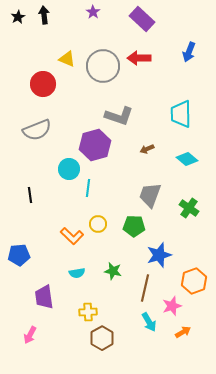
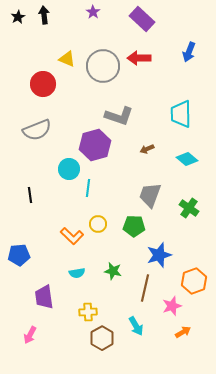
cyan arrow: moved 13 px left, 4 px down
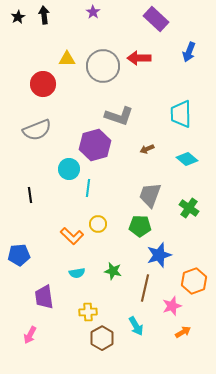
purple rectangle: moved 14 px right
yellow triangle: rotated 24 degrees counterclockwise
green pentagon: moved 6 px right
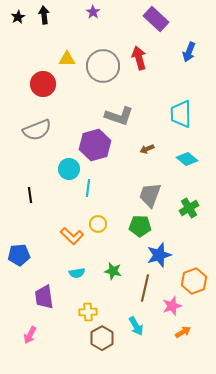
red arrow: rotated 75 degrees clockwise
green cross: rotated 24 degrees clockwise
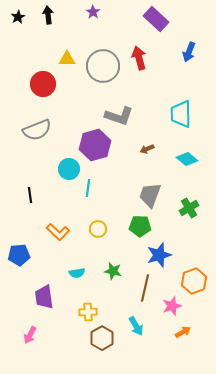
black arrow: moved 4 px right
yellow circle: moved 5 px down
orange L-shape: moved 14 px left, 4 px up
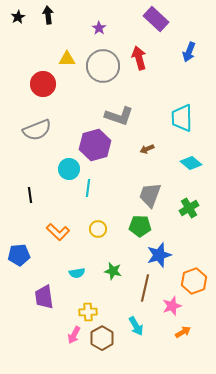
purple star: moved 6 px right, 16 px down
cyan trapezoid: moved 1 px right, 4 px down
cyan diamond: moved 4 px right, 4 px down
pink arrow: moved 44 px right
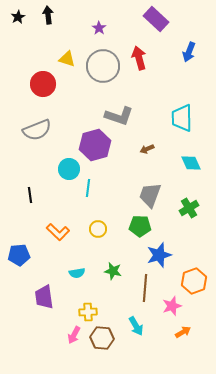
yellow triangle: rotated 18 degrees clockwise
cyan diamond: rotated 25 degrees clockwise
brown line: rotated 8 degrees counterclockwise
brown hexagon: rotated 25 degrees counterclockwise
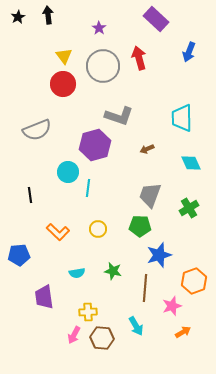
yellow triangle: moved 3 px left, 3 px up; rotated 36 degrees clockwise
red circle: moved 20 px right
cyan circle: moved 1 px left, 3 px down
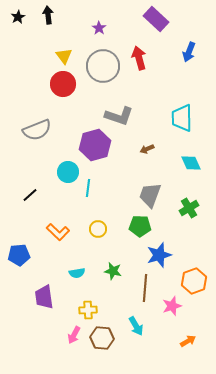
black line: rotated 56 degrees clockwise
yellow cross: moved 2 px up
orange arrow: moved 5 px right, 9 px down
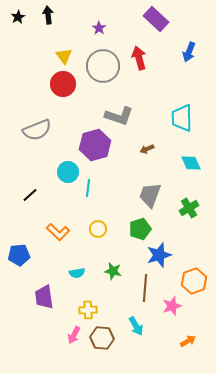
green pentagon: moved 3 px down; rotated 20 degrees counterclockwise
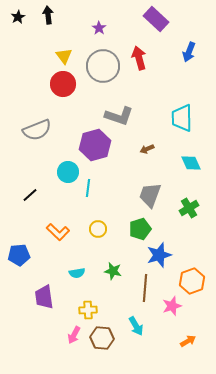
orange hexagon: moved 2 px left
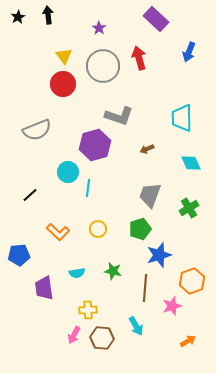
purple trapezoid: moved 9 px up
